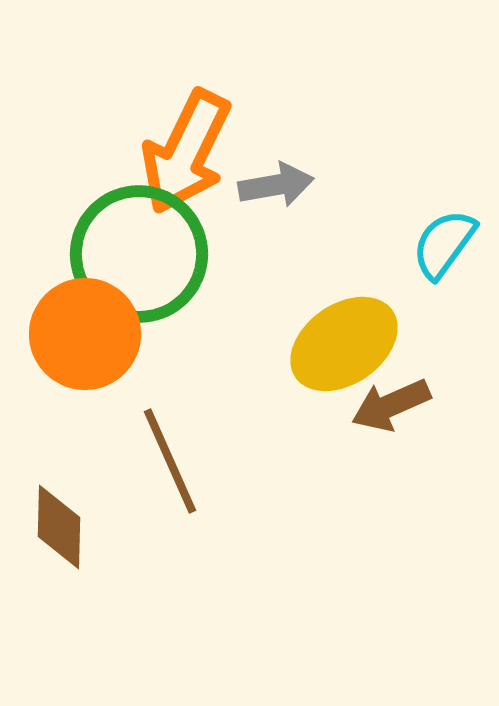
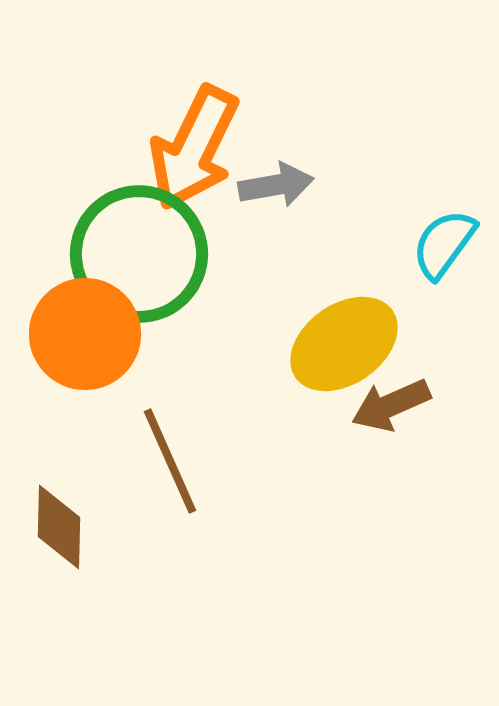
orange arrow: moved 8 px right, 4 px up
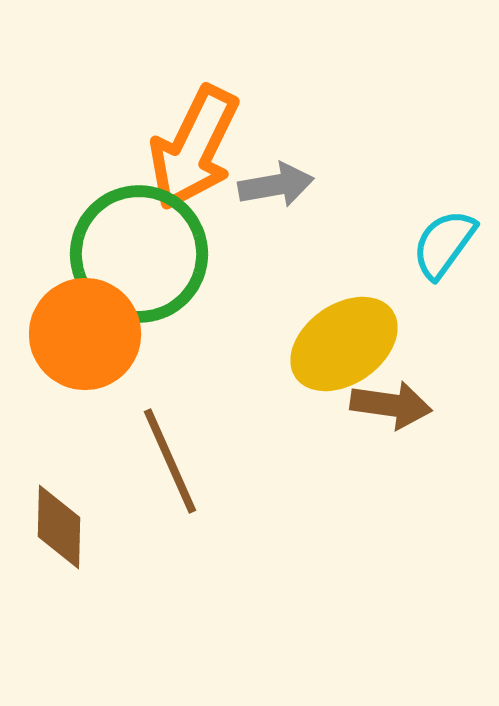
brown arrow: rotated 148 degrees counterclockwise
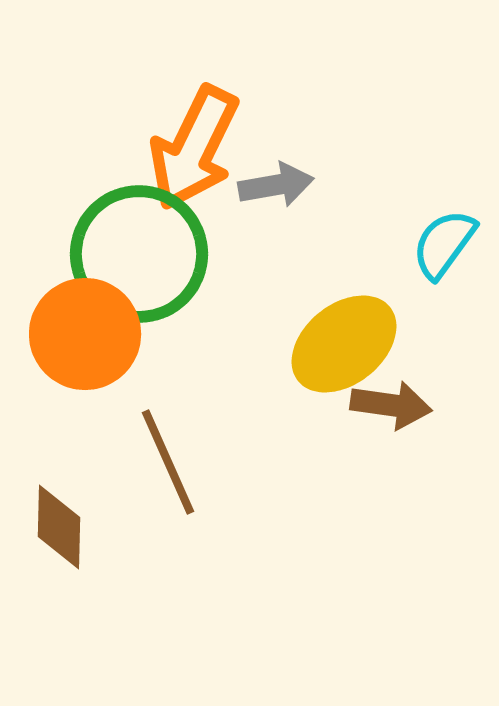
yellow ellipse: rotated 4 degrees counterclockwise
brown line: moved 2 px left, 1 px down
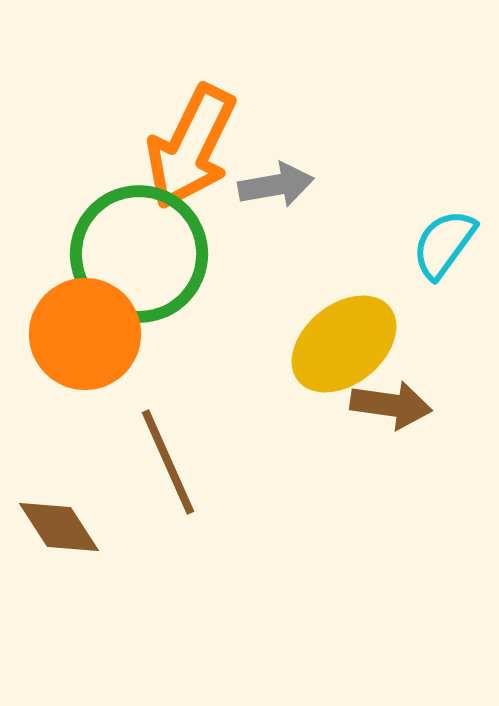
orange arrow: moved 3 px left, 1 px up
brown diamond: rotated 34 degrees counterclockwise
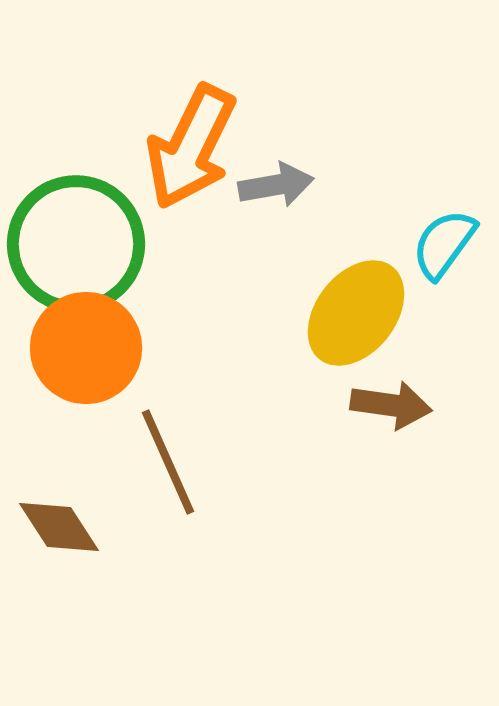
green circle: moved 63 px left, 10 px up
orange circle: moved 1 px right, 14 px down
yellow ellipse: moved 12 px right, 31 px up; rotated 13 degrees counterclockwise
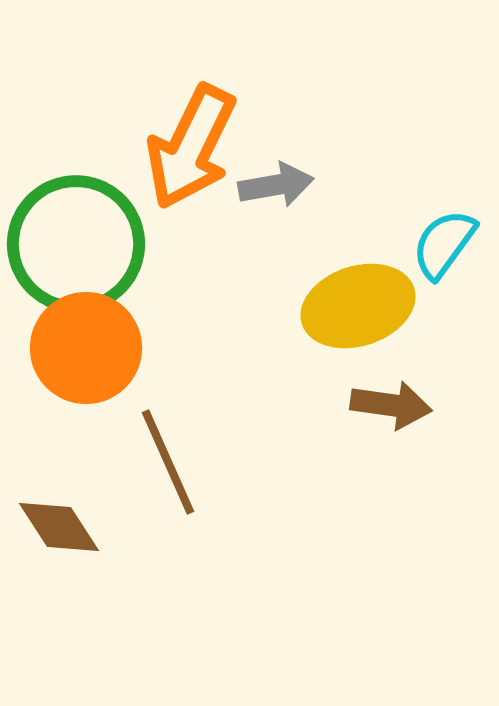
yellow ellipse: moved 2 px right, 7 px up; rotated 34 degrees clockwise
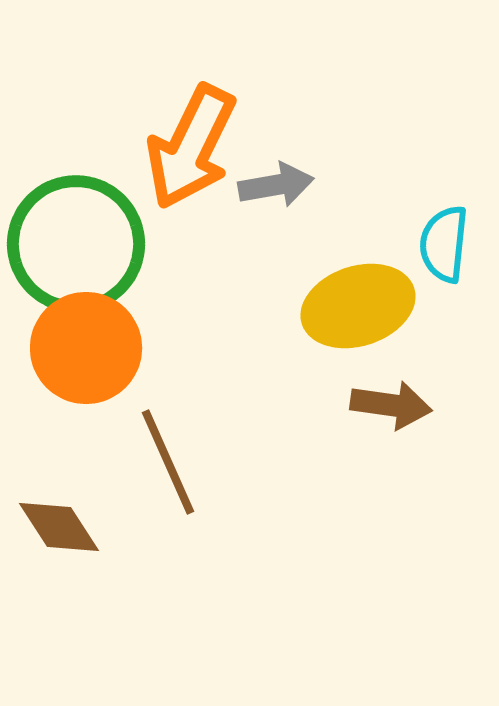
cyan semicircle: rotated 30 degrees counterclockwise
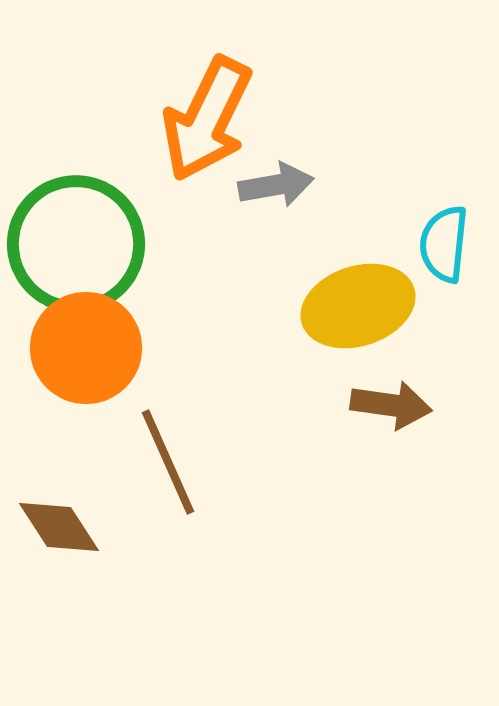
orange arrow: moved 16 px right, 28 px up
